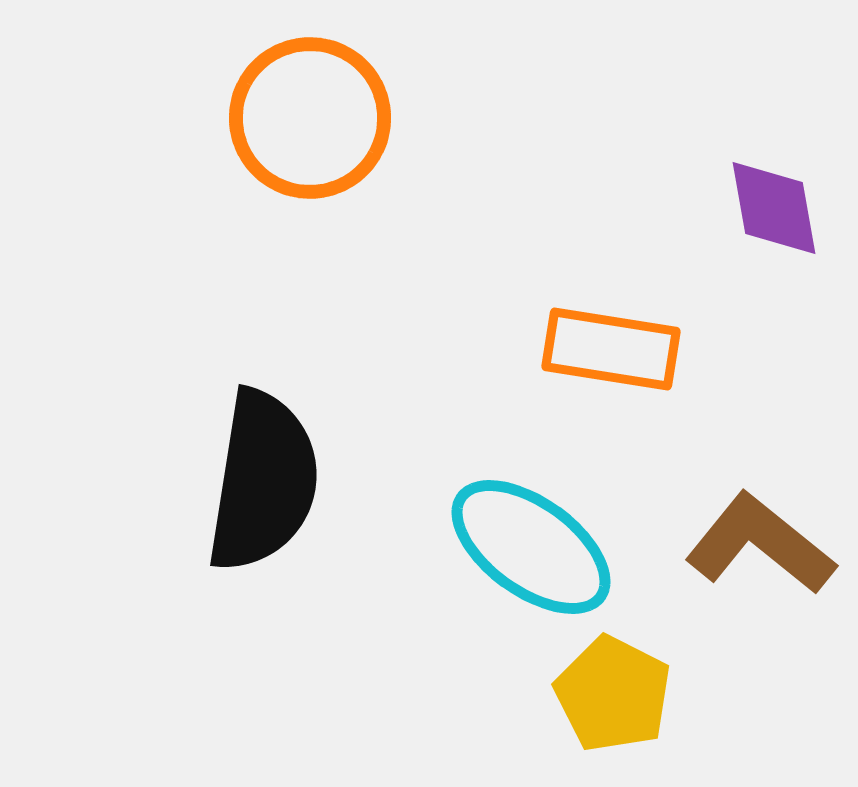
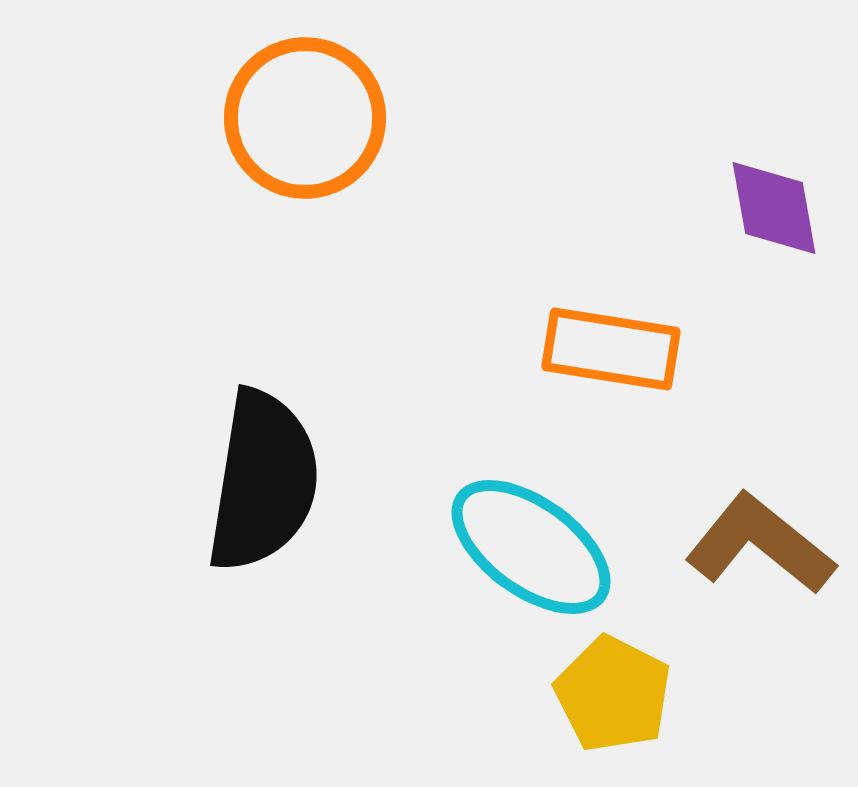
orange circle: moved 5 px left
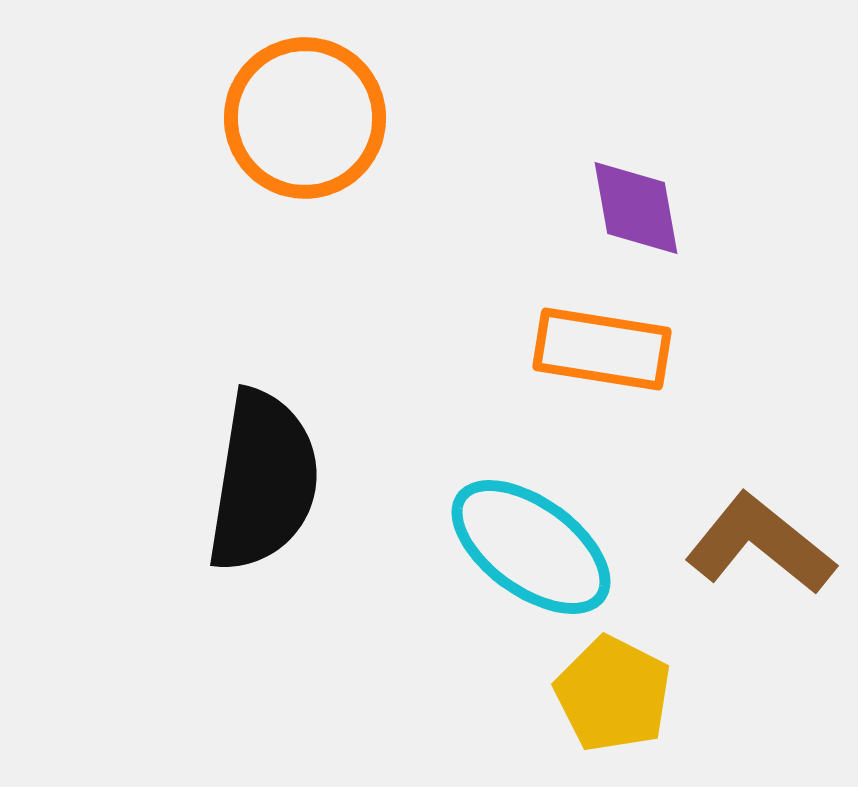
purple diamond: moved 138 px left
orange rectangle: moved 9 px left
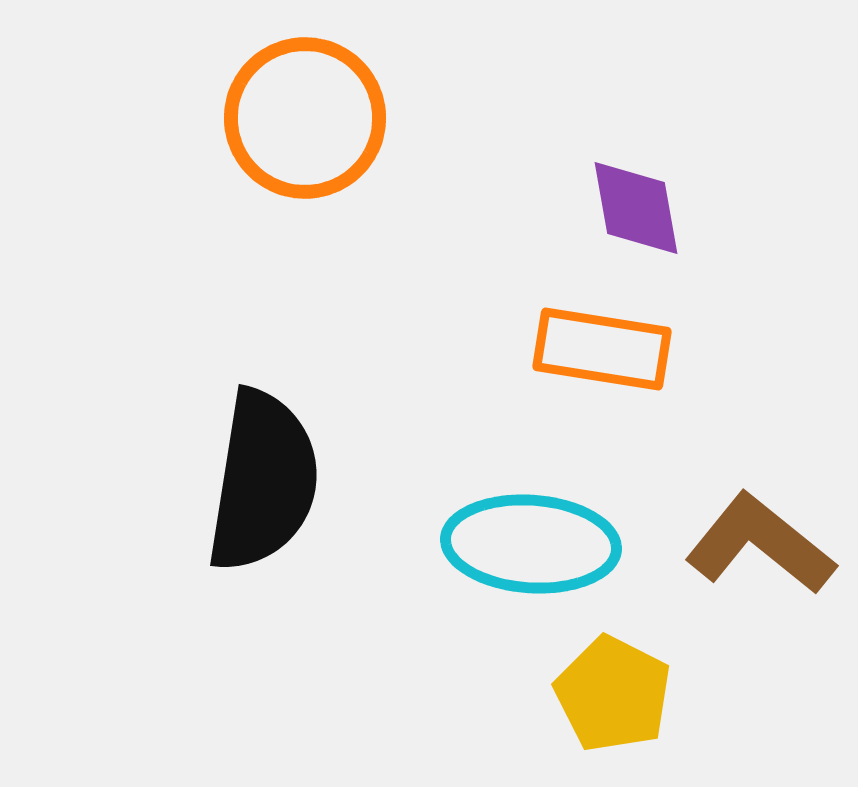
cyan ellipse: moved 3 px up; rotated 32 degrees counterclockwise
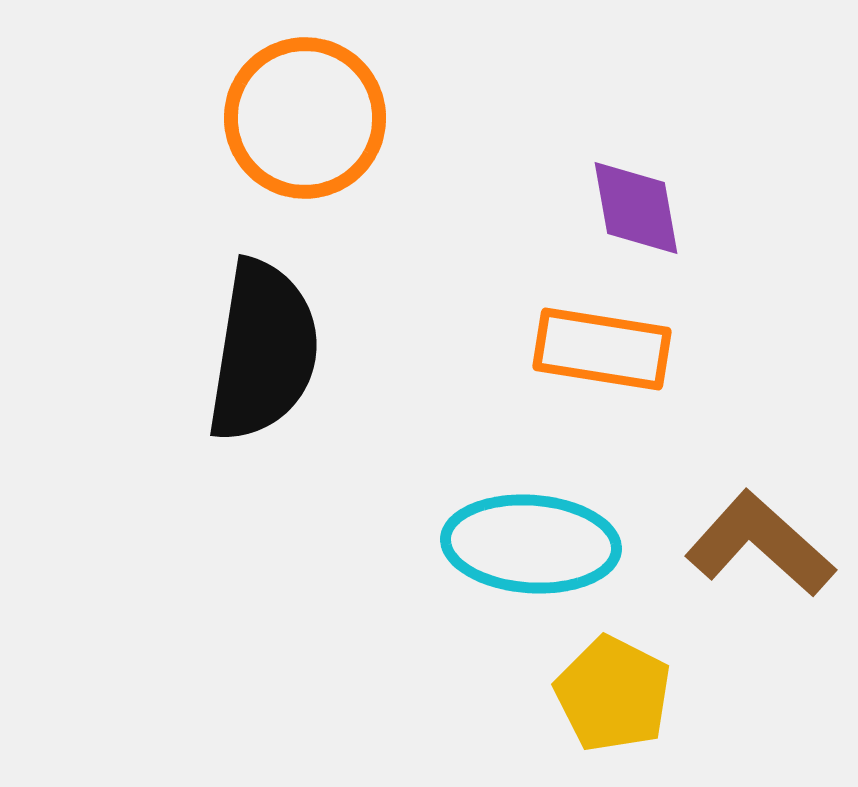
black semicircle: moved 130 px up
brown L-shape: rotated 3 degrees clockwise
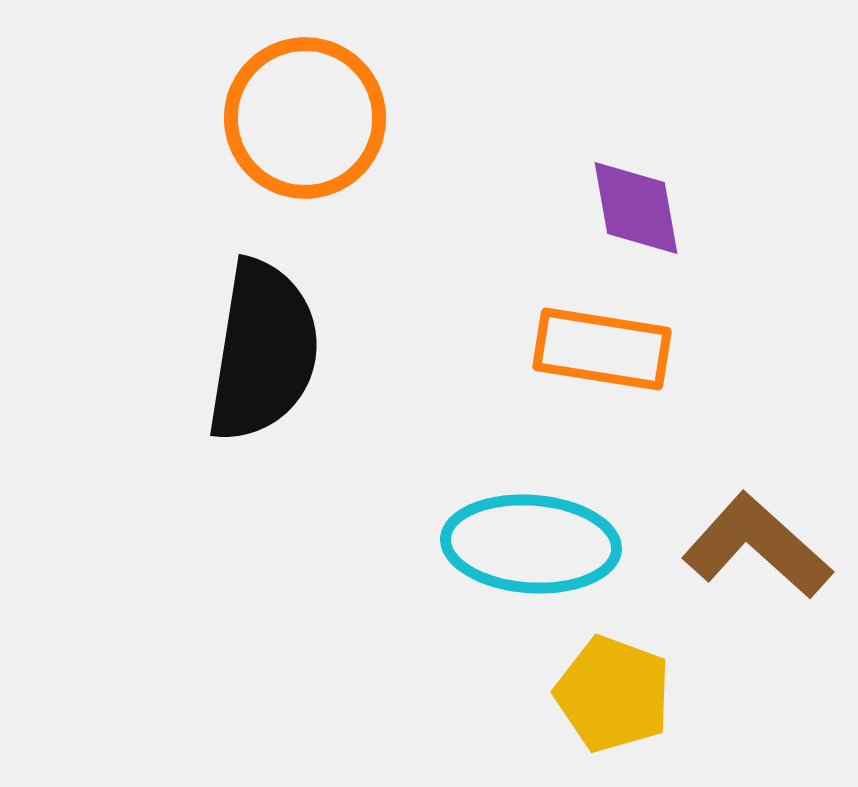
brown L-shape: moved 3 px left, 2 px down
yellow pentagon: rotated 7 degrees counterclockwise
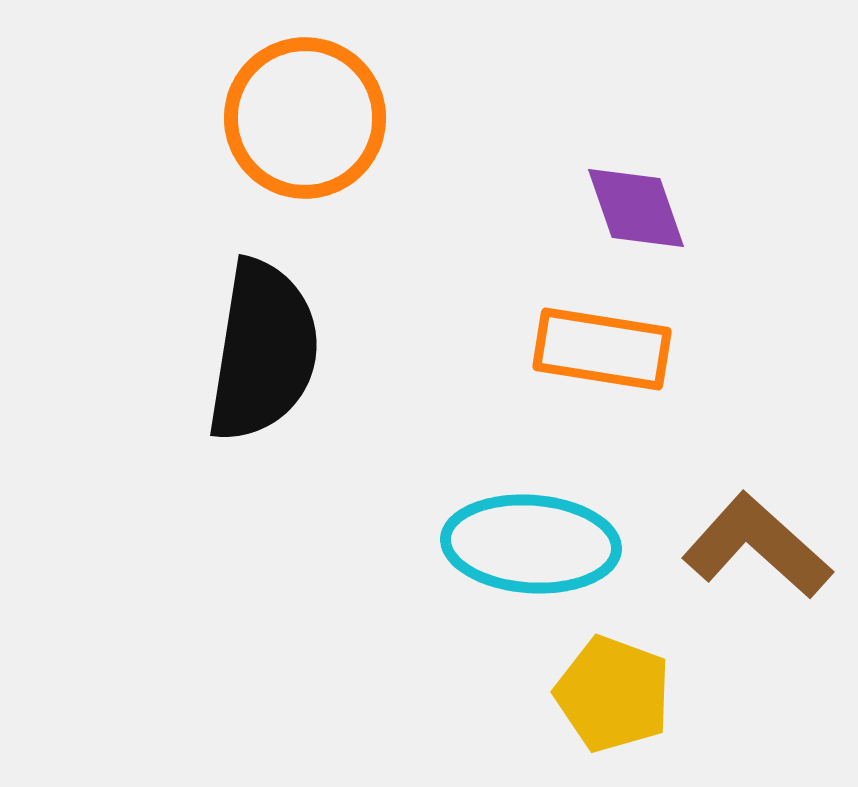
purple diamond: rotated 9 degrees counterclockwise
